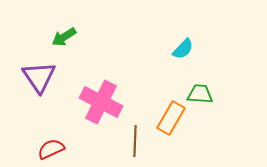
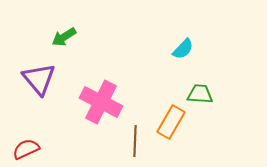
purple triangle: moved 2 px down; rotated 6 degrees counterclockwise
orange rectangle: moved 4 px down
red semicircle: moved 25 px left
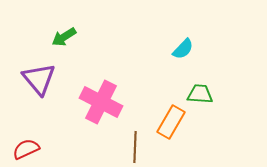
brown line: moved 6 px down
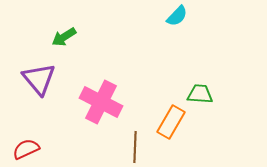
cyan semicircle: moved 6 px left, 33 px up
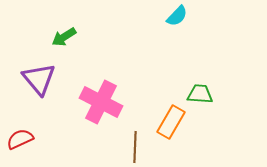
red semicircle: moved 6 px left, 10 px up
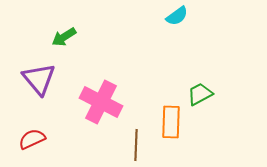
cyan semicircle: rotated 10 degrees clockwise
green trapezoid: rotated 32 degrees counterclockwise
orange rectangle: rotated 28 degrees counterclockwise
red semicircle: moved 12 px right
brown line: moved 1 px right, 2 px up
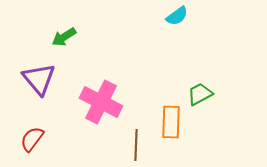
red semicircle: rotated 28 degrees counterclockwise
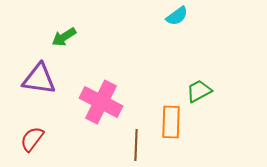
purple triangle: rotated 42 degrees counterclockwise
green trapezoid: moved 1 px left, 3 px up
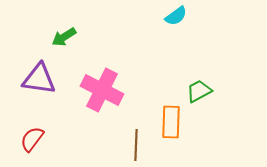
cyan semicircle: moved 1 px left
pink cross: moved 1 px right, 12 px up
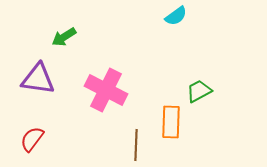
purple triangle: moved 1 px left
pink cross: moved 4 px right
